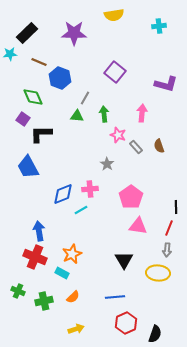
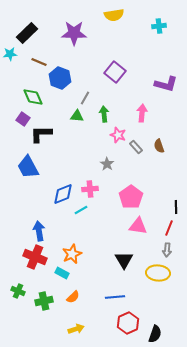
red hexagon at (126, 323): moved 2 px right
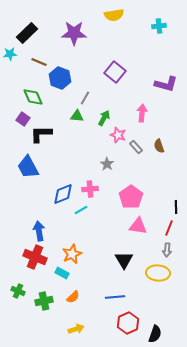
green arrow at (104, 114): moved 4 px down; rotated 35 degrees clockwise
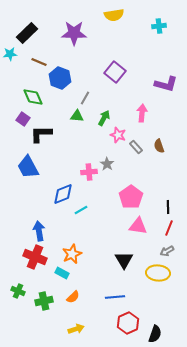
pink cross at (90, 189): moved 1 px left, 17 px up
black line at (176, 207): moved 8 px left
gray arrow at (167, 250): moved 1 px down; rotated 56 degrees clockwise
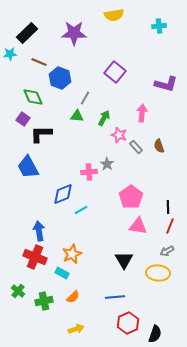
pink star at (118, 135): moved 1 px right
red line at (169, 228): moved 1 px right, 2 px up
green cross at (18, 291): rotated 16 degrees clockwise
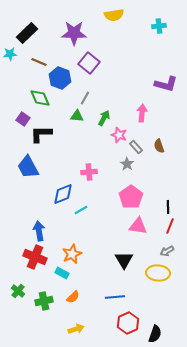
purple square at (115, 72): moved 26 px left, 9 px up
green diamond at (33, 97): moved 7 px right, 1 px down
gray star at (107, 164): moved 20 px right
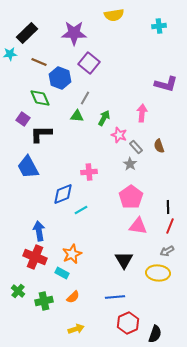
gray star at (127, 164): moved 3 px right
